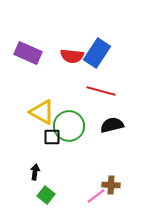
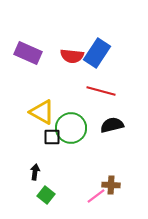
green circle: moved 2 px right, 2 px down
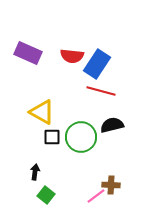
blue rectangle: moved 11 px down
green circle: moved 10 px right, 9 px down
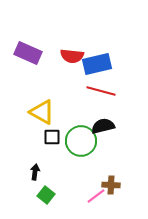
blue rectangle: rotated 44 degrees clockwise
black semicircle: moved 9 px left, 1 px down
green circle: moved 4 px down
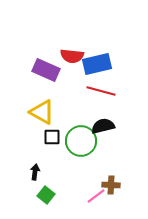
purple rectangle: moved 18 px right, 17 px down
